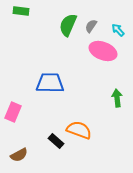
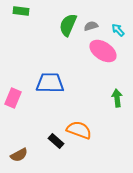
gray semicircle: rotated 40 degrees clockwise
pink ellipse: rotated 12 degrees clockwise
pink rectangle: moved 14 px up
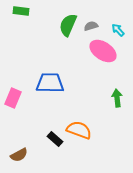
black rectangle: moved 1 px left, 2 px up
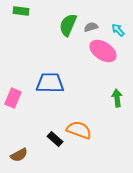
gray semicircle: moved 1 px down
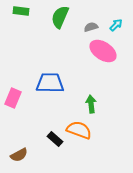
green semicircle: moved 8 px left, 8 px up
cyan arrow: moved 2 px left, 5 px up; rotated 88 degrees clockwise
green arrow: moved 26 px left, 6 px down
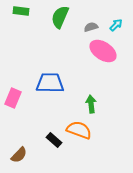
black rectangle: moved 1 px left, 1 px down
brown semicircle: rotated 18 degrees counterclockwise
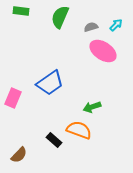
blue trapezoid: rotated 144 degrees clockwise
green arrow: moved 1 px right, 3 px down; rotated 102 degrees counterclockwise
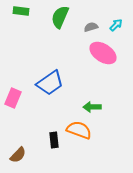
pink ellipse: moved 2 px down
green arrow: rotated 18 degrees clockwise
black rectangle: rotated 42 degrees clockwise
brown semicircle: moved 1 px left
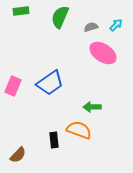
green rectangle: rotated 14 degrees counterclockwise
pink rectangle: moved 12 px up
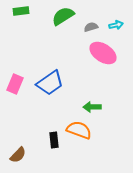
green semicircle: moved 3 px right, 1 px up; rotated 35 degrees clockwise
cyan arrow: rotated 32 degrees clockwise
pink rectangle: moved 2 px right, 2 px up
